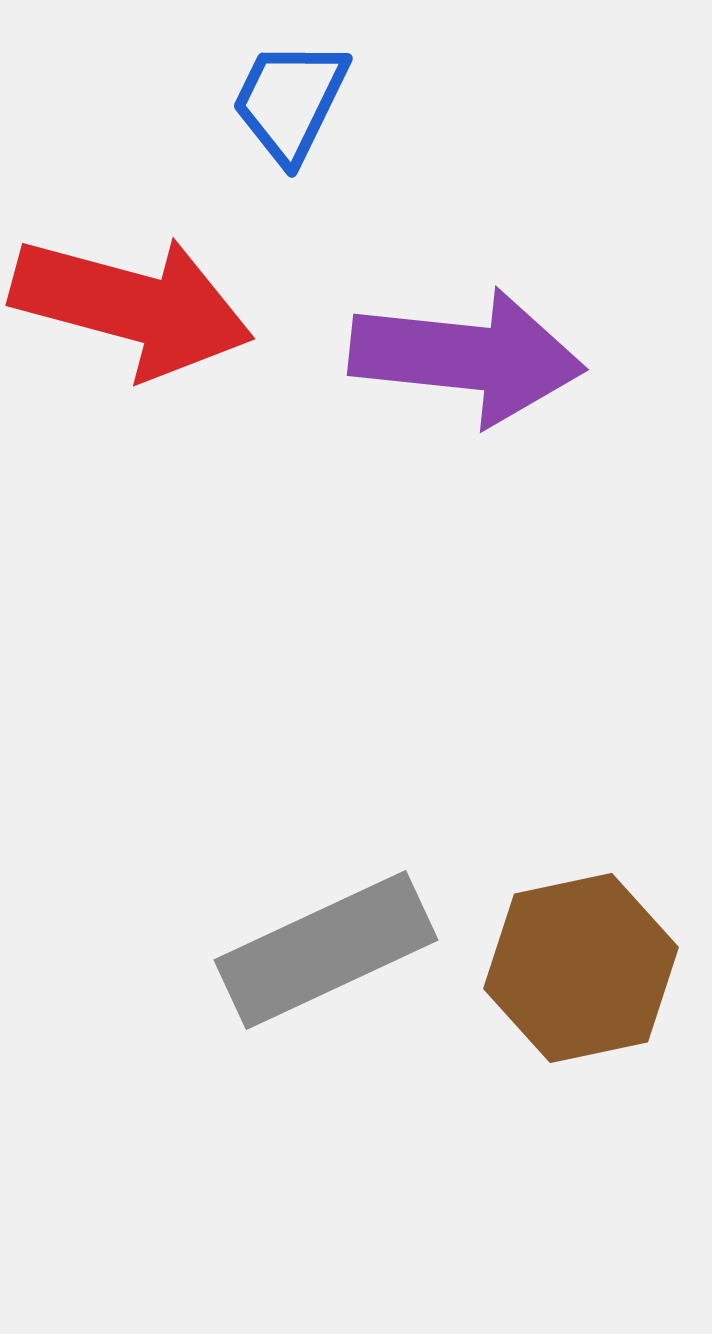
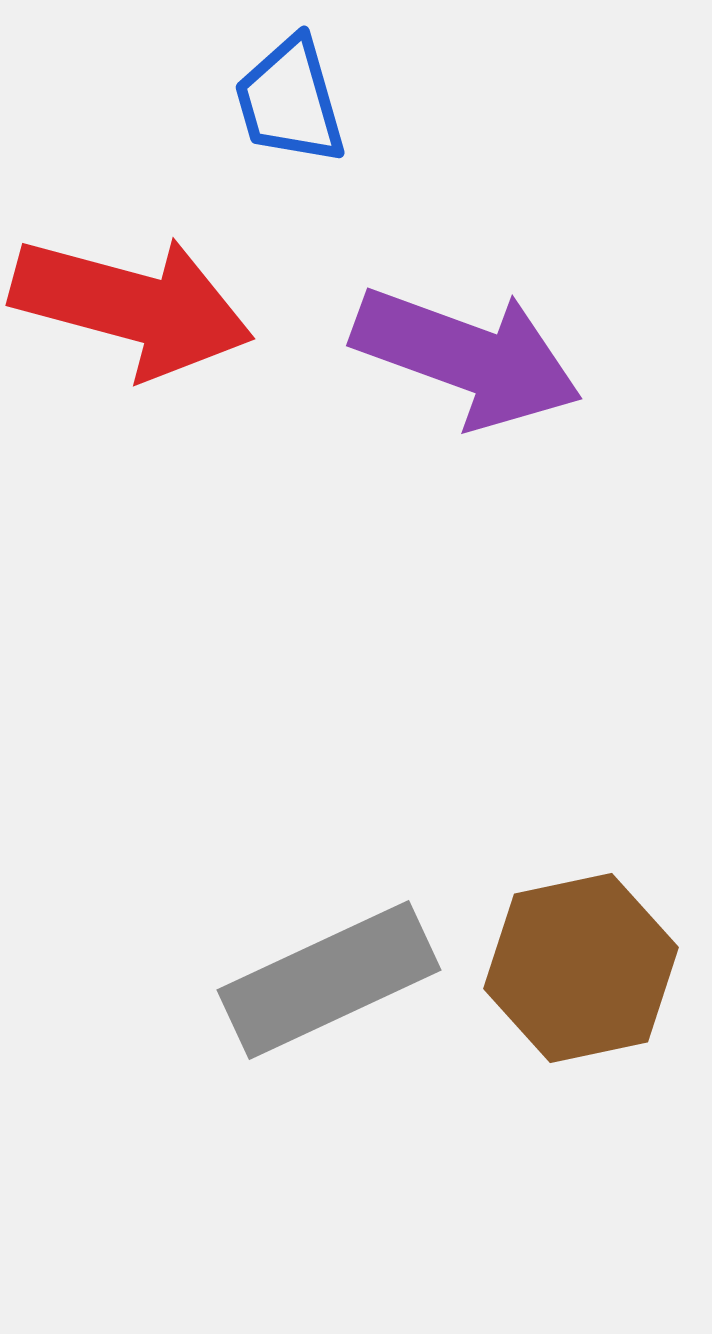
blue trapezoid: rotated 42 degrees counterclockwise
purple arrow: rotated 14 degrees clockwise
gray rectangle: moved 3 px right, 30 px down
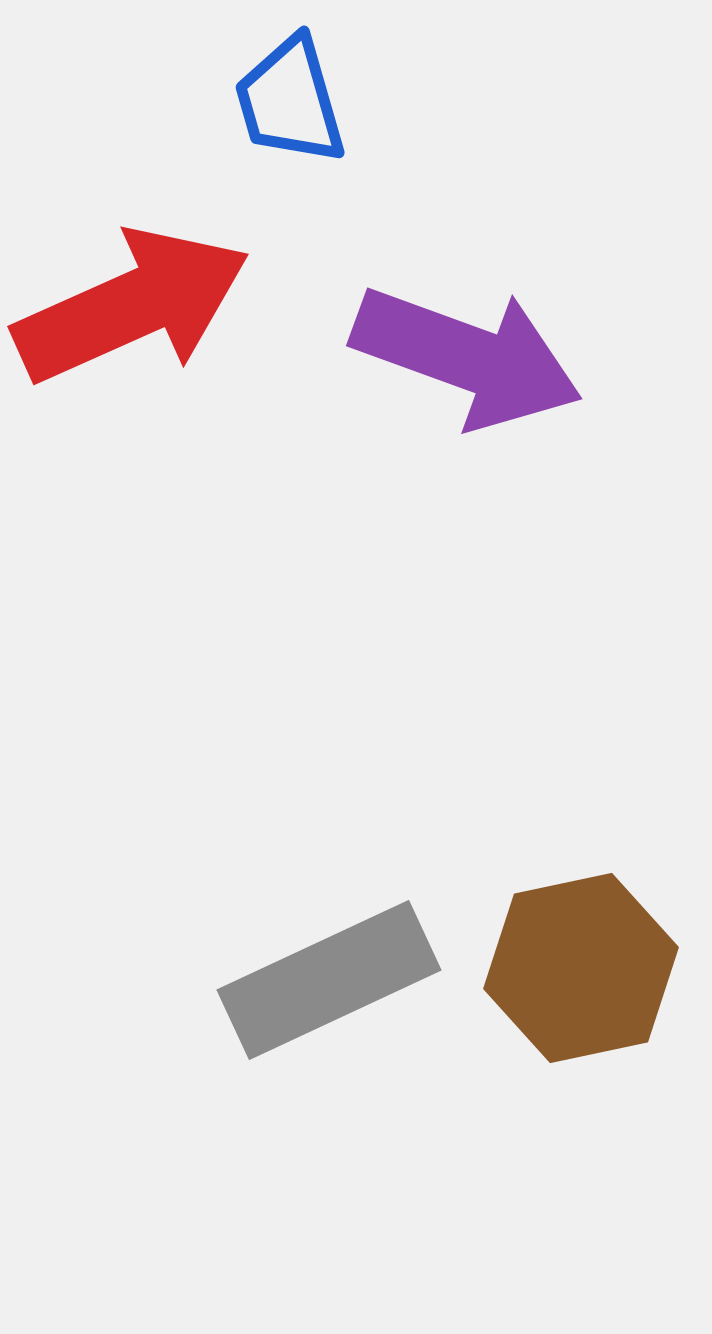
red arrow: rotated 39 degrees counterclockwise
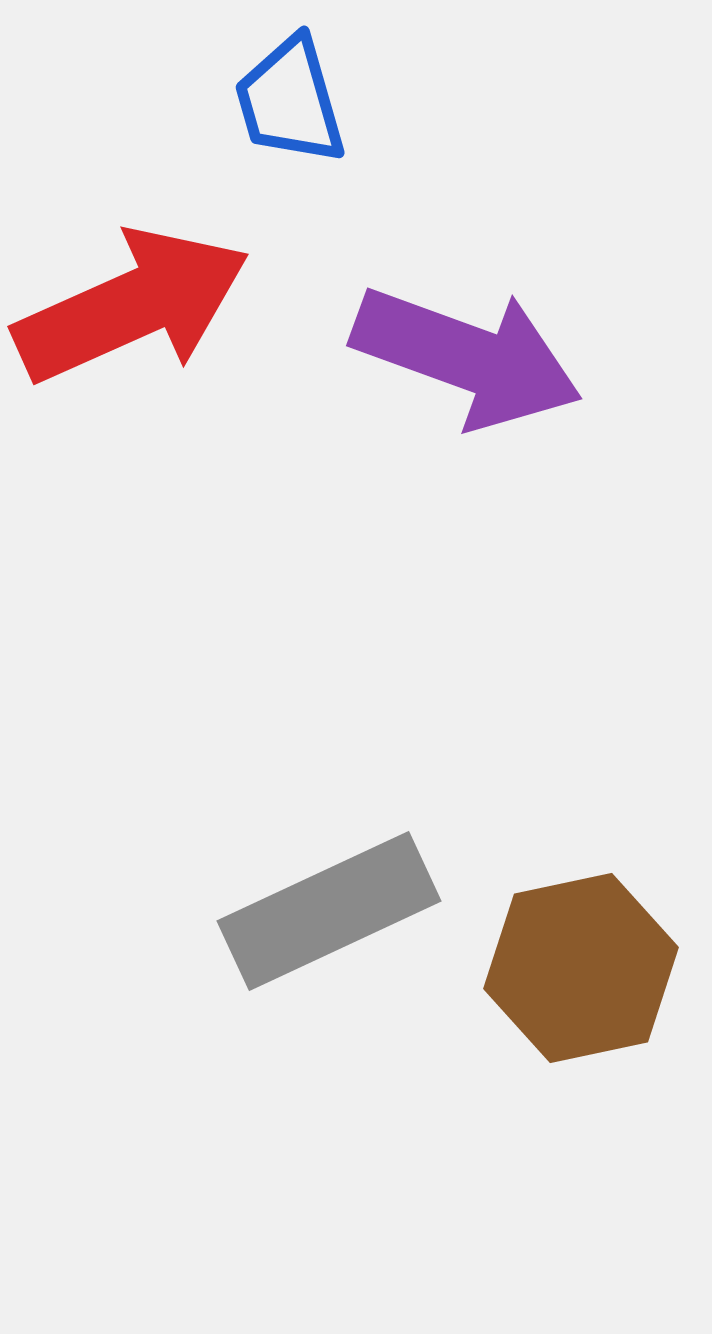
gray rectangle: moved 69 px up
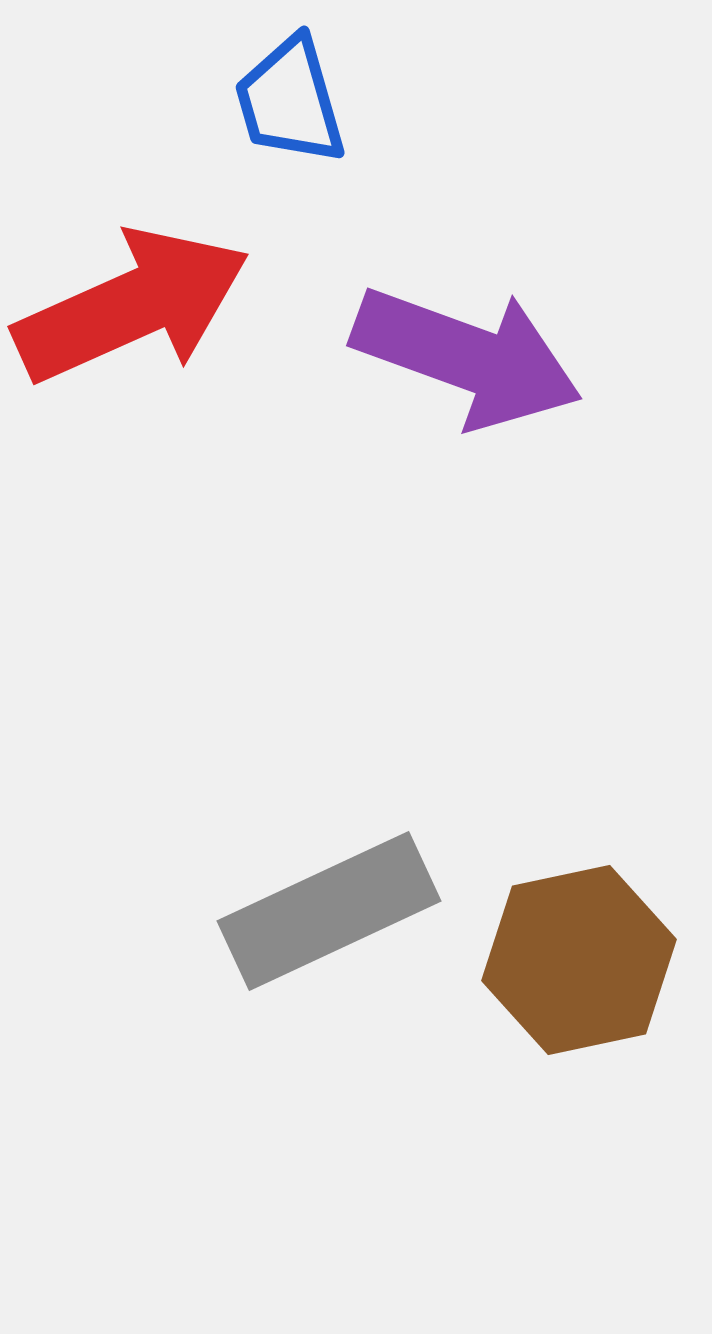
brown hexagon: moved 2 px left, 8 px up
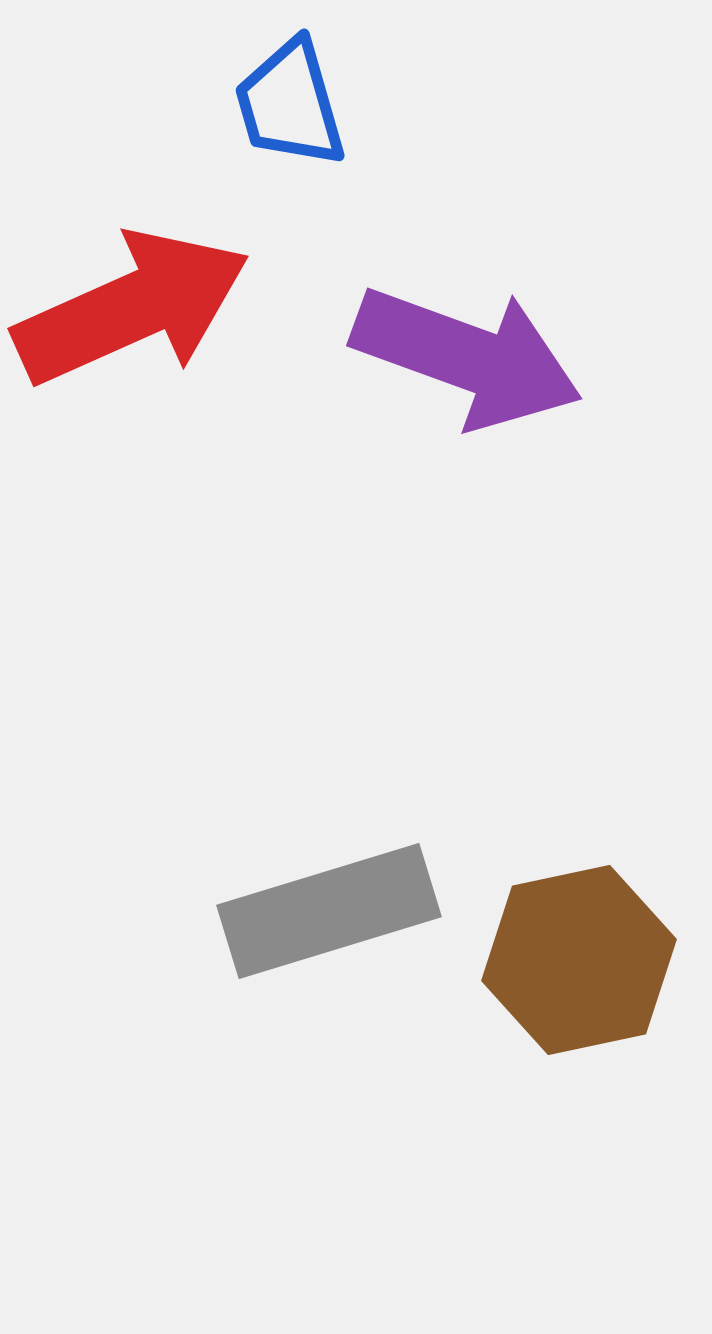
blue trapezoid: moved 3 px down
red arrow: moved 2 px down
gray rectangle: rotated 8 degrees clockwise
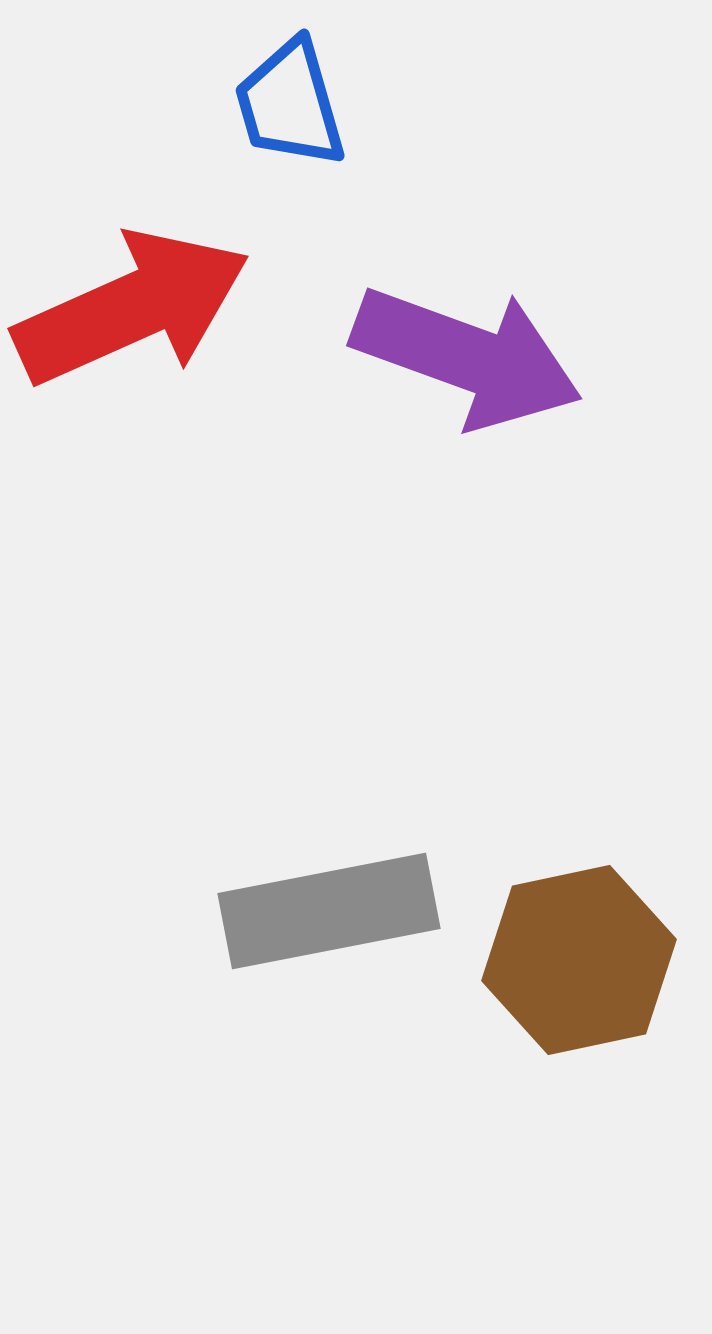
gray rectangle: rotated 6 degrees clockwise
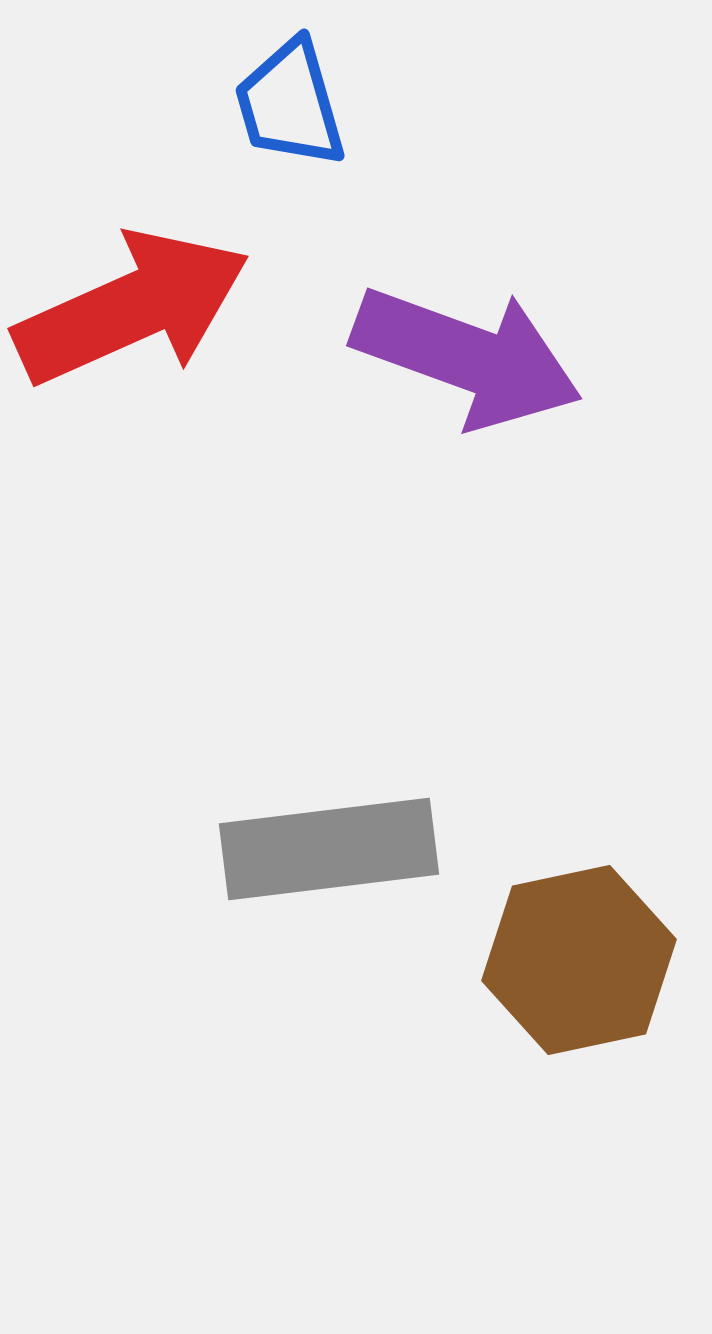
gray rectangle: moved 62 px up; rotated 4 degrees clockwise
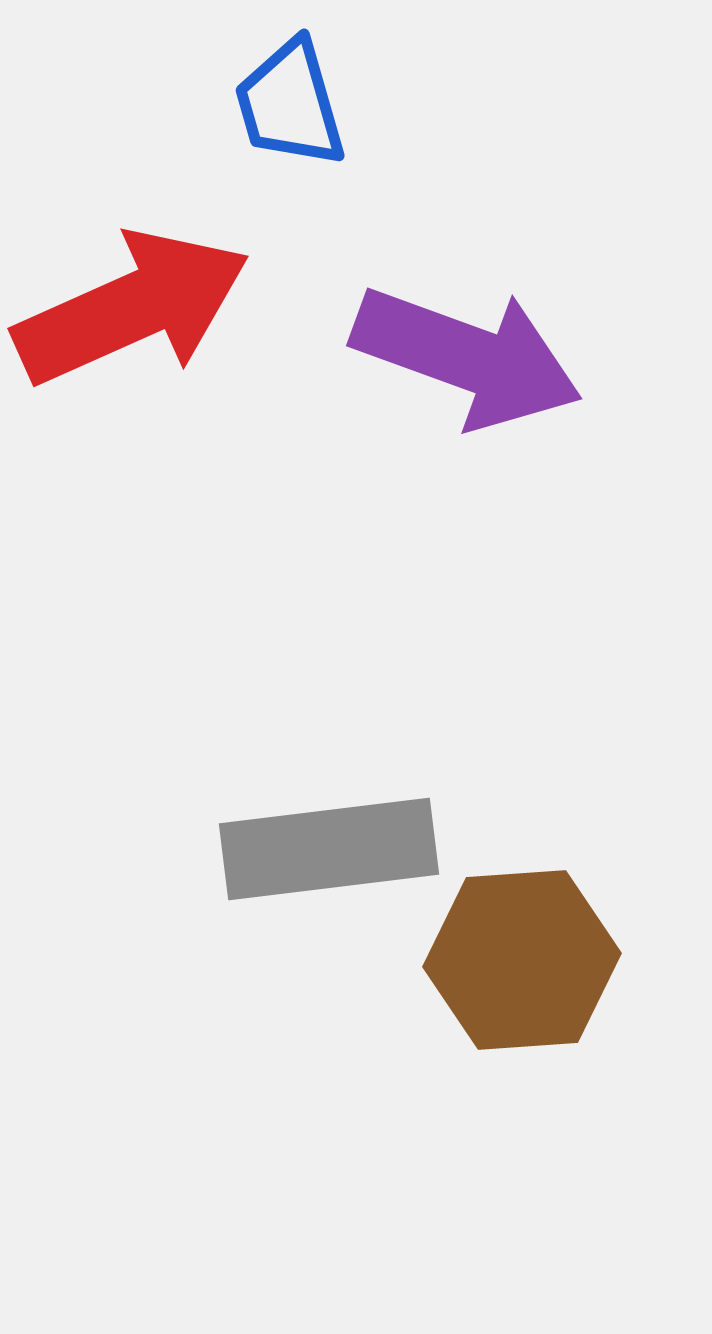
brown hexagon: moved 57 px left; rotated 8 degrees clockwise
